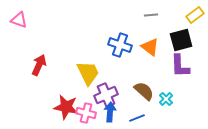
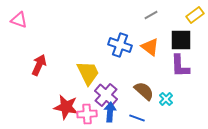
gray line: rotated 24 degrees counterclockwise
black square: rotated 15 degrees clockwise
purple cross: rotated 25 degrees counterclockwise
pink cross: moved 1 px right, 1 px down; rotated 18 degrees counterclockwise
blue line: rotated 42 degrees clockwise
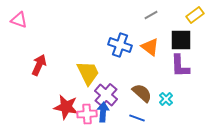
brown semicircle: moved 2 px left, 2 px down
blue arrow: moved 7 px left
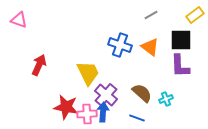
cyan cross: rotated 24 degrees clockwise
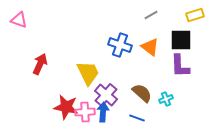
yellow rectangle: rotated 18 degrees clockwise
red arrow: moved 1 px right, 1 px up
pink cross: moved 2 px left, 2 px up
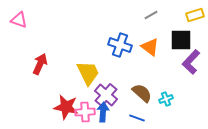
purple L-shape: moved 11 px right, 4 px up; rotated 45 degrees clockwise
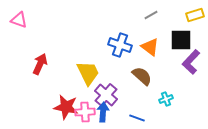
brown semicircle: moved 17 px up
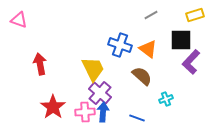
orange triangle: moved 2 px left, 2 px down
red arrow: rotated 35 degrees counterclockwise
yellow trapezoid: moved 5 px right, 4 px up
purple cross: moved 6 px left, 2 px up
red star: moved 13 px left; rotated 25 degrees clockwise
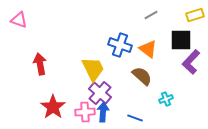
blue line: moved 2 px left
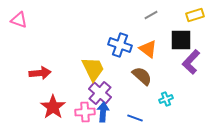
red arrow: moved 9 px down; rotated 95 degrees clockwise
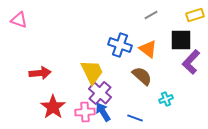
yellow trapezoid: moved 1 px left, 3 px down
blue arrow: rotated 36 degrees counterclockwise
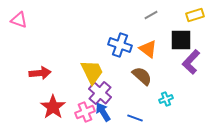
pink cross: rotated 18 degrees counterclockwise
